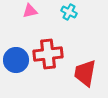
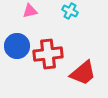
cyan cross: moved 1 px right, 1 px up
blue circle: moved 1 px right, 14 px up
red trapezoid: moved 2 px left; rotated 140 degrees counterclockwise
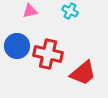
red cross: rotated 20 degrees clockwise
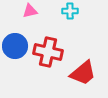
cyan cross: rotated 28 degrees counterclockwise
blue circle: moved 2 px left
red cross: moved 2 px up
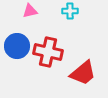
blue circle: moved 2 px right
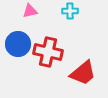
blue circle: moved 1 px right, 2 px up
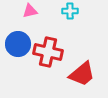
red trapezoid: moved 1 px left, 1 px down
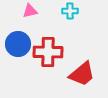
red cross: rotated 12 degrees counterclockwise
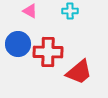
pink triangle: rotated 42 degrees clockwise
red trapezoid: moved 3 px left, 2 px up
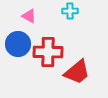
pink triangle: moved 1 px left, 5 px down
red trapezoid: moved 2 px left
